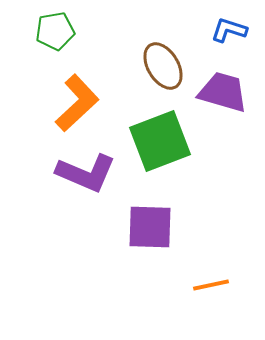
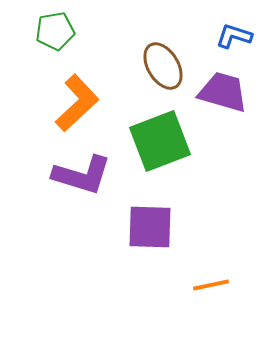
blue L-shape: moved 5 px right, 6 px down
purple L-shape: moved 4 px left, 2 px down; rotated 6 degrees counterclockwise
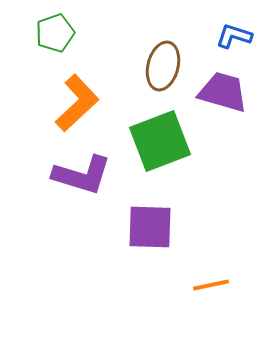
green pentagon: moved 2 px down; rotated 9 degrees counterclockwise
brown ellipse: rotated 45 degrees clockwise
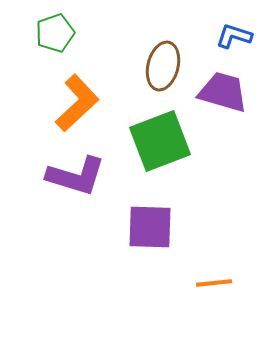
purple L-shape: moved 6 px left, 1 px down
orange line: moved 3 px right, 2 px up; rotated 6 degrees clockwise
